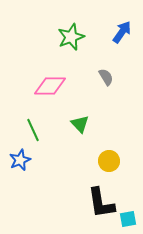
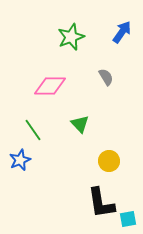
green line: rotated 10 degrees counterclockwise
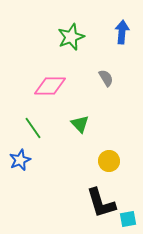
blue arrow: rotated 30 degrees counterclockwise
gray semicircle: moved 1 px down
green line: moved 2 px up
black L-shape: rotated 8 degrees counterclockwise
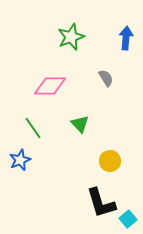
blue arrow: moved 4 px right, 6 px down
yellow circle: moved 1 px right
cyan square: rotated 30 degrees counterclockwise
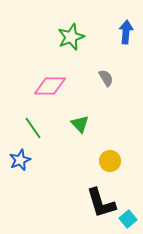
blue arrow: moved 6 px up
